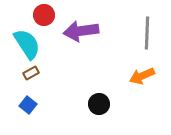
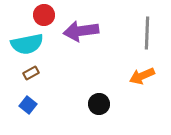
cyan semicircle: rotated 112 degrees clockwise
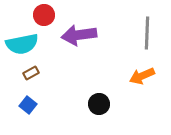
purple arrow: moved 2 px left, 4 px down
cyan semicircle: moved 5 px left
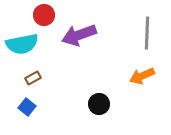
purple arrow: rotated 12 degrees counterclockwise
brown rectangle: moved 2 px right, 5 px down
blue square: moved 1 px left, 2 px down
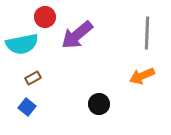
red circle: moved 1 px right, 2 px down
purple arrow: moved 2 px left; rotated 20 degrees counterclockwise
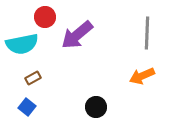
black circle: moved 3 px left, 3 px down
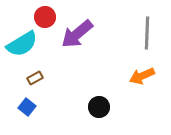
purple arrow: moved 1 px up
cyan semicircle: rotated 20 degrees counterclockwise
brown rectangle: moved 2 px right
black circle: moved 3 px right
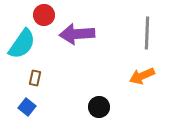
red circle: moved 1 px left, 2 px up
purple arrow: rotated 36 degrees clockwise
cyan semicircle: rotated 24 degrees counterclockwise
brown rectangle: rotated 49 degrees counterclockwise
